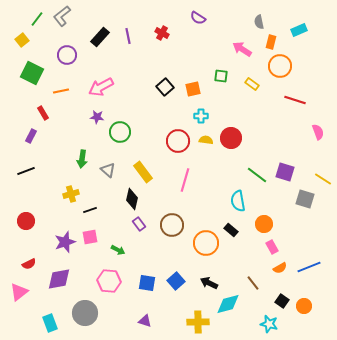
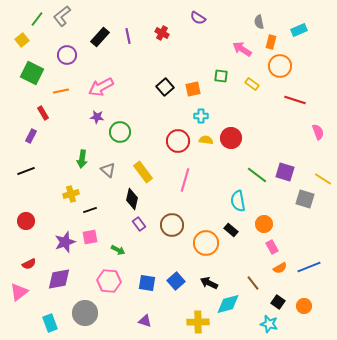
black square at (282, 301): moved 4 px left, 1 px down
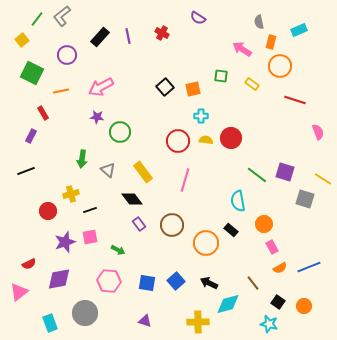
black diamond at (132, 199): rotated 50 degrees counterclockwise
red circle at (26, 221): moved 22 px right, 10 px up
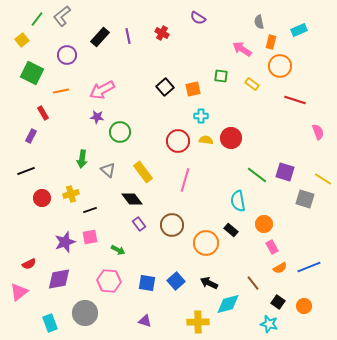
pink arrow at (101, 87): moved 1 px right, 3 px down
red circle at (48, 211): moved 6 px left, 13 px up
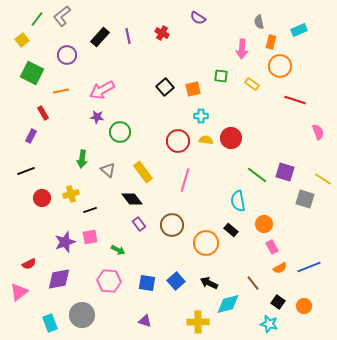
pink arrow at (242, 49): rotated 120 degrees counterclockwise
gray circle at (85, 313): moved 3 px left, 2 px down
